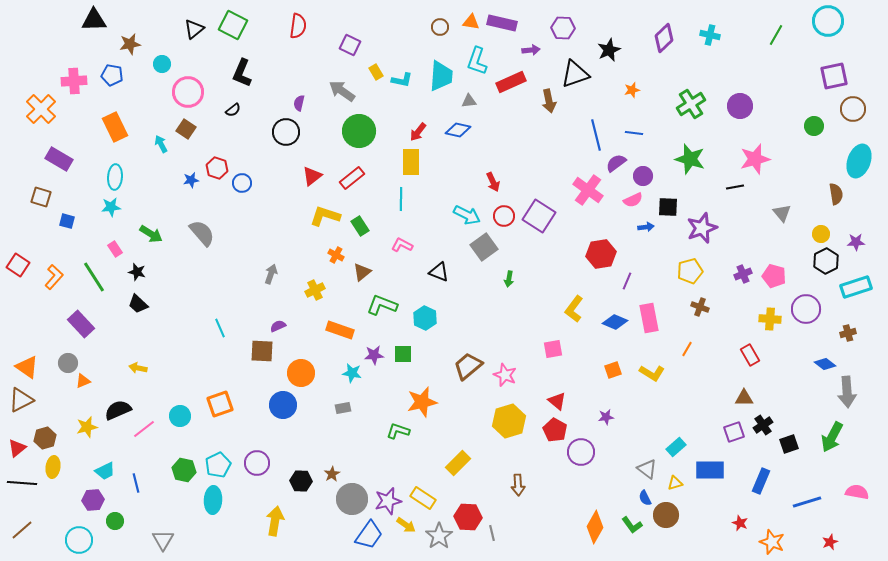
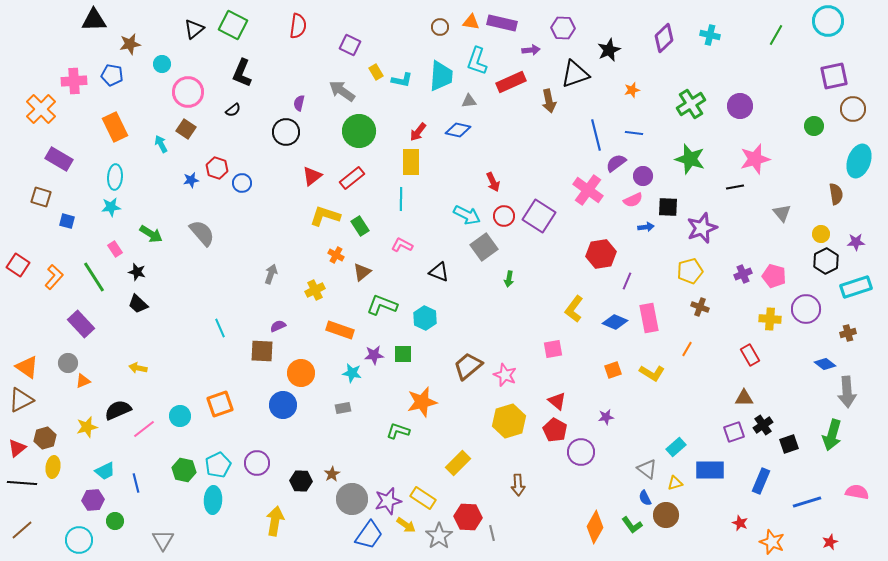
green arrow at (832, 437): moved 2 px up; rotated 12 degrees counterclockwise
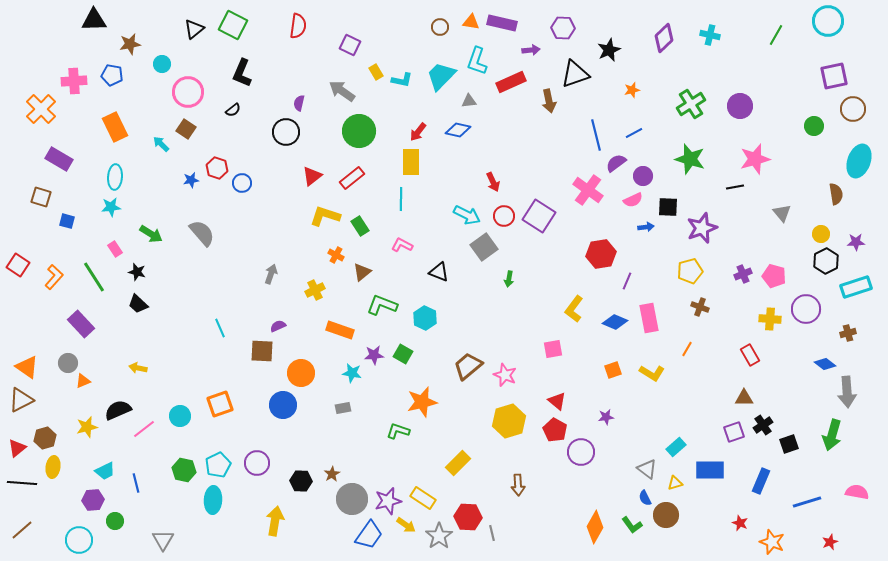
cyan trapezoid at (441, 76): rotated 140 degrees counterclockwise
blue line at (634, 133): rotated 36 degrees counterclockwise
cyan arrow at (161, 144): rotated 18 degrees counterclockwise
green square at (403, 354): rotated 30 degrees clockwise
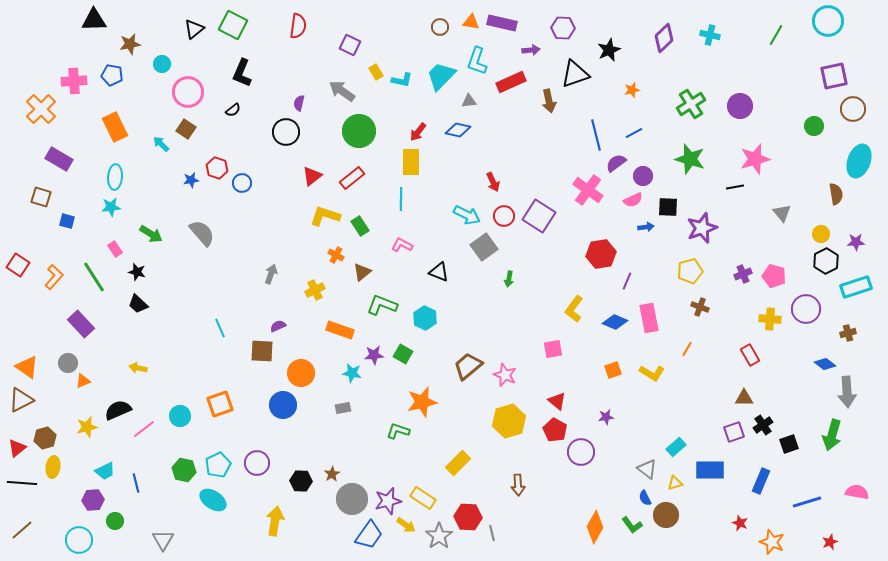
cyan ellipse at (213, 500): rotated 60 degrees counterclockwise
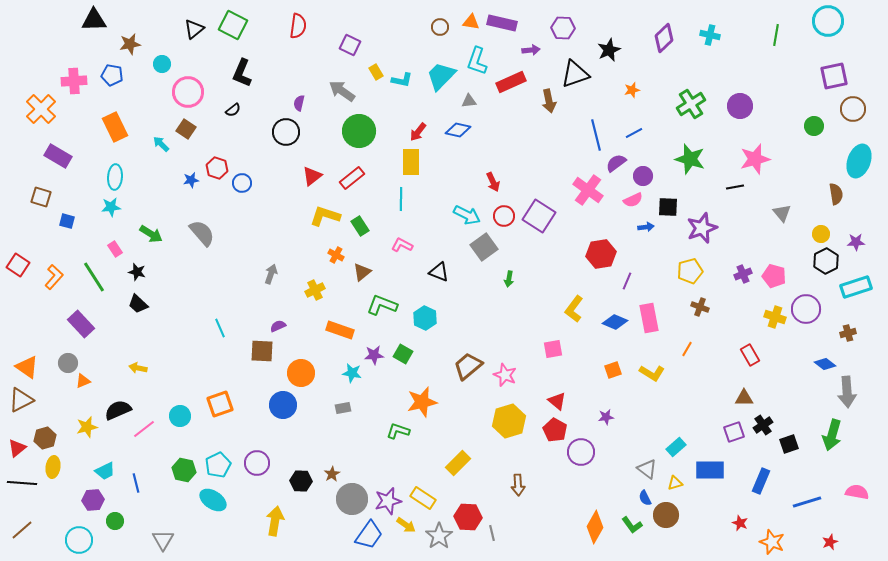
green line at (776, 35): rotated 20 degrees counterclockwise
purple rectangle at (59, 159): moved 1 px left, 3 px up
yellow cross at (770, 319): moved 5 px right, 2 px up; rotated 15 degrees clockwise
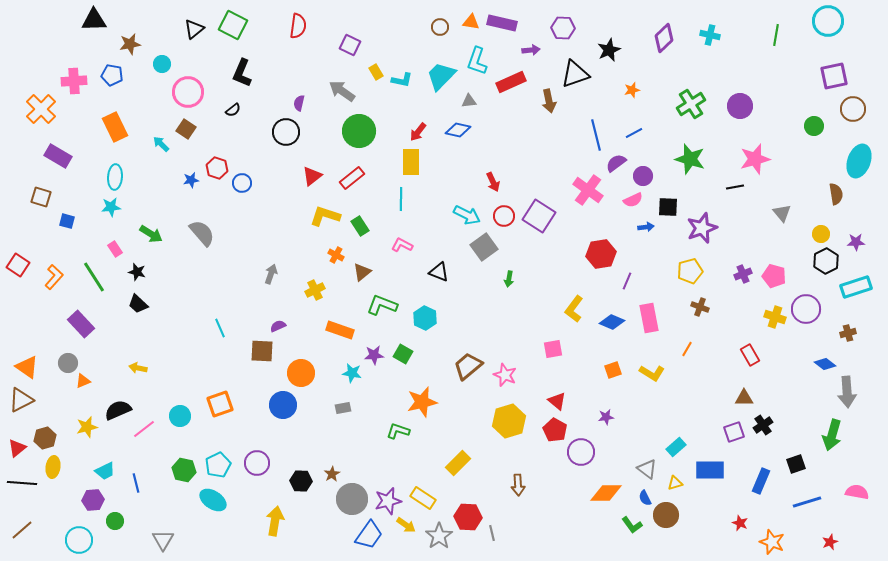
blue diamond at (615, 322): moved 3 px left
black square at (789, 444): moved 7 px right, 20 px down
orange diamond at (595, 527): moved 11 px right, 34 px up; rotated 60 degrees clockwise
